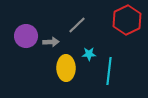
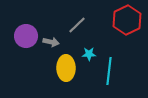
gray arrow: rotated 14 degrees clockwise
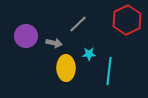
gray line: moved 1 px right, 1 px up
gray arrow: moved 3 px right, 1 px down
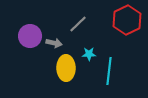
purple circle: moved 4 px right
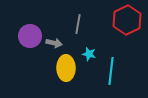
gray line: rotated 36 degrees counterclockwise
cyan star: rotated 16 degrees clockwise
cyan line: moved 2 px right
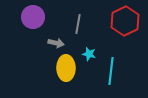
red hexagon: moved 2 px left, 1 px down
purple circle: moved 3 px right, 19 px up
gray arrow: moved 2 px right
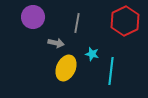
gray line: moved 1 px left, 1 px up
cyan star: moved 3 px right
yellow ellipse: rotated 25 degrees clockwise
